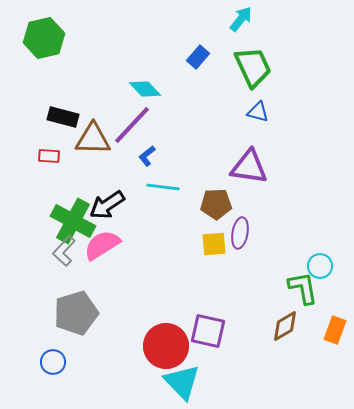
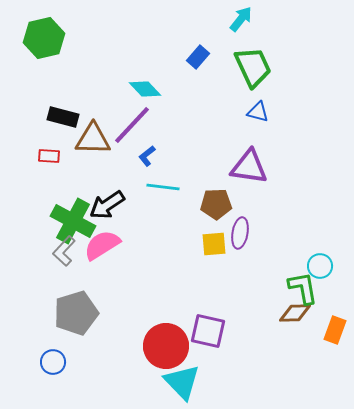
brown diamond: moved 10 px right, 13 px up; rotated 28 degrees clockwise
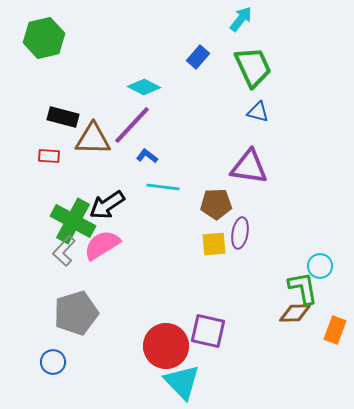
cyan diamond: moved 1 px left, 2 px up; rotated 20 degrees counterclockwise
blue L-shape: rotated 75 degrees clockwise
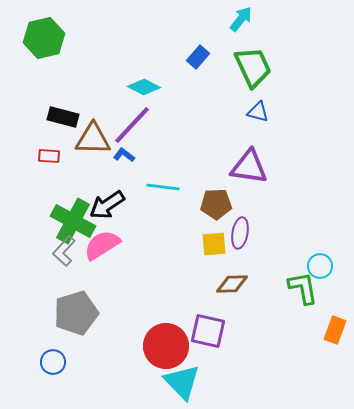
blue L-shape: moved 23 px left, 1 px up
brown diamond: moved 63 px left, 29 px up
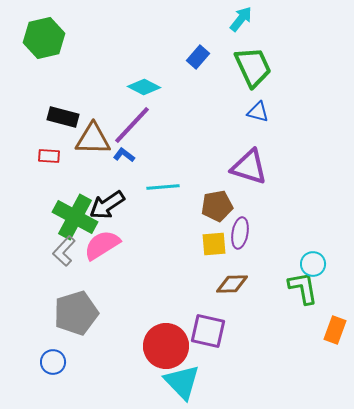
purple triangle: rotated 9 degrees clockwise
cyan line: rotated 12 degrees counterclockwise
brown pentagon: moved 1 px right, 2 px down; rotated 8 degrees counterclockwise
green cross: moved 2 px right, 4 px up
cyan circle: moved 7 px left, 2 px up
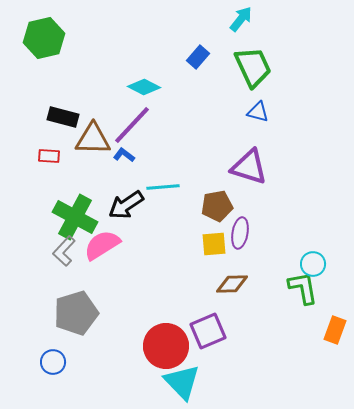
black arrow: moved 19 px right
purple square: rotated 36 degrees counterclockwise
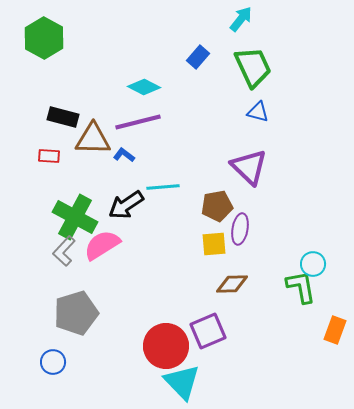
green hexagon: rotated 18 degrees counterclockwise
purple line: moved 6 px right, 3 px up; rotated 33 degrees clockwise
purple triangle: rotated 27 degrees clockwise
purple ellipse: moved 4 px up
green L-shape: moved 2 px left, 1 px up
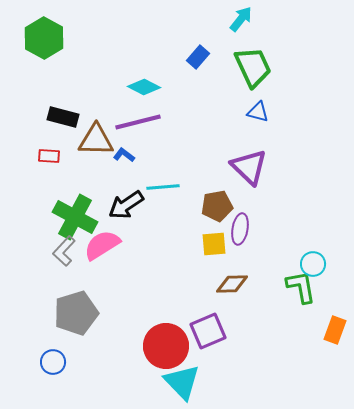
brown triangle: moved 3 px right, 1 px down
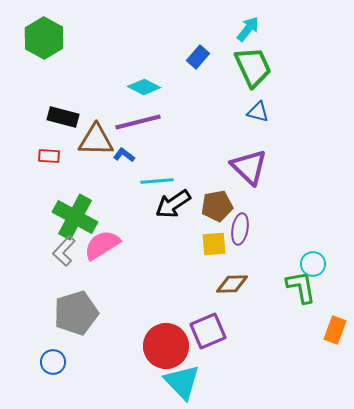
cyan arrow: moved 7 px right, 10 px down
cyan line: moved 6 px left, 6 px up
black arrow: moved 47 px right, 1 px up
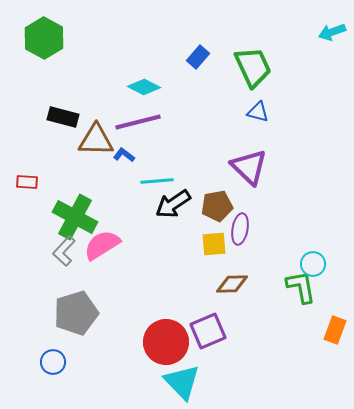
cyan arrow: moved 84 px right, 3 px down; rotated 148 degrees counterclockwise
red rectangle: moved 22 px left, 26 px down
red circle: moved 4 px up
